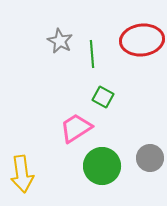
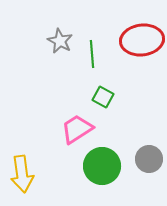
pink trapezoid: moved 1 px right, 1 px down
gray circle: moved 1 px left, 1 px down
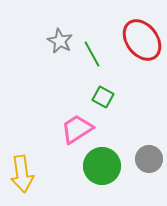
red ellipse: rotated 60 degrees clockwise
green line: rotated 24 degrees counterclockwise
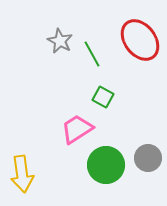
red ellipse: moved 2 px left
gray circle: moved 1 px left, 1 px up
green circle: moved 4 px right, 1 px up
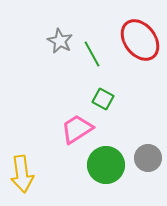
green square: moved 2 px down
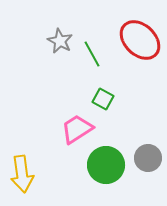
red ellipse: rotated 9 degrees counterclockwise
